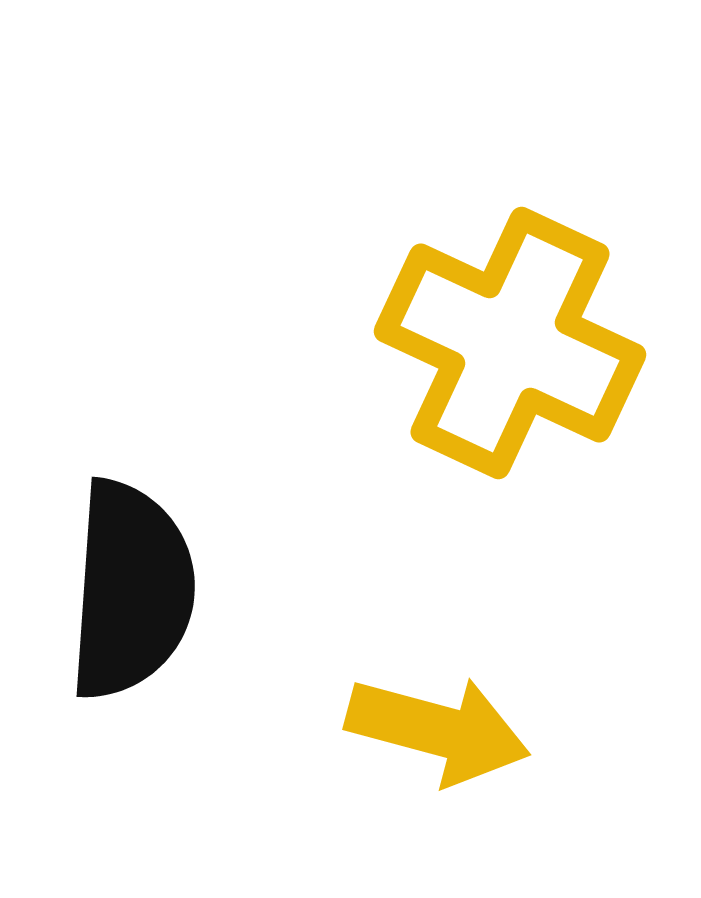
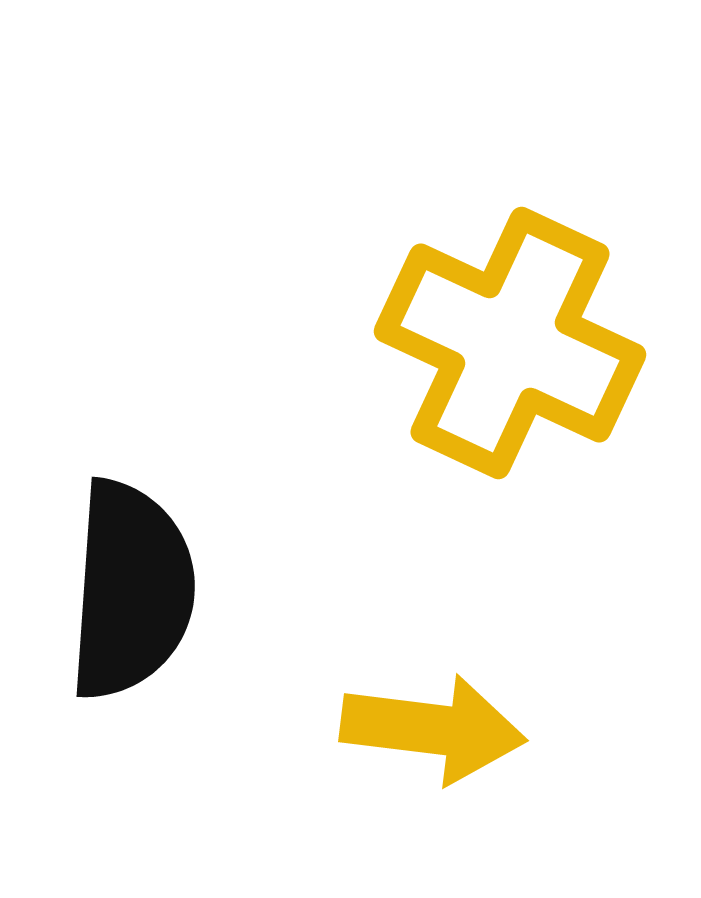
yellow arrow: moved 5 px left, 1 px up; rotated 8 degrees counterclockwise
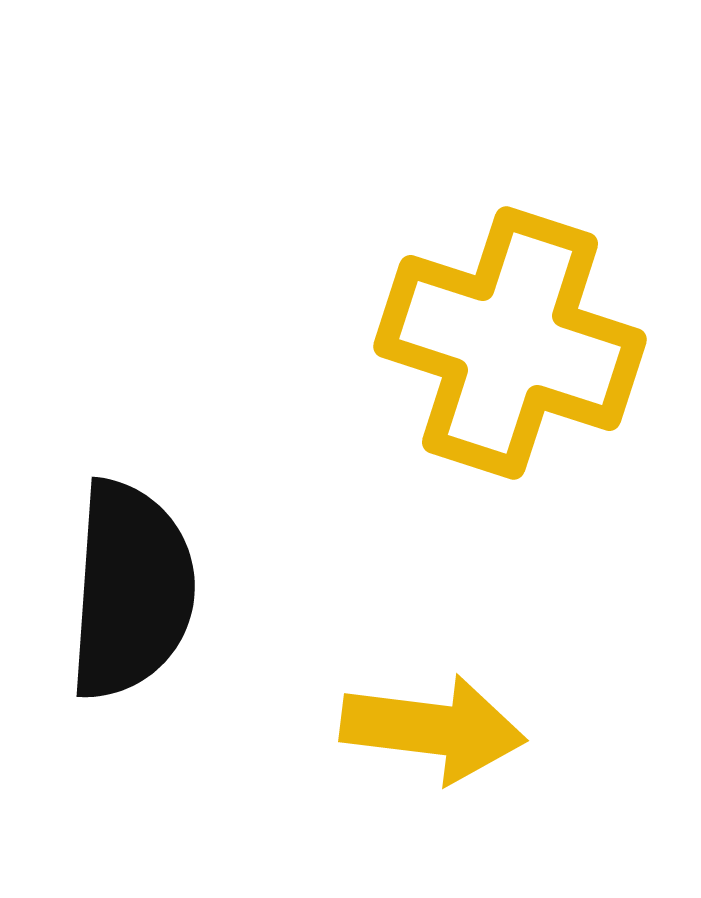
yellow cross: rotated 7 degrees counterclockwise
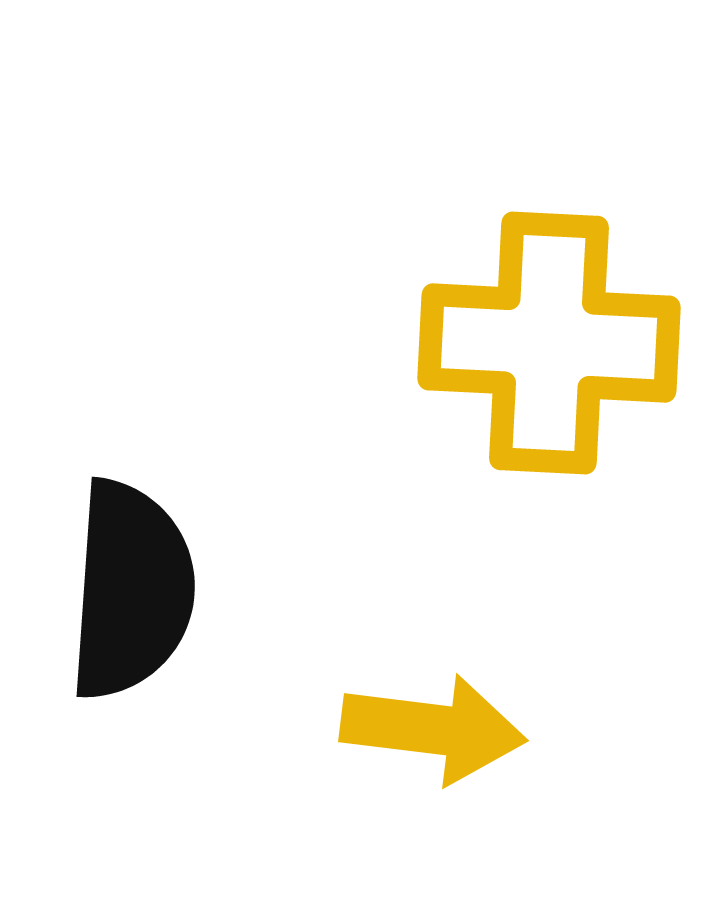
yellow cross: moved 39 px right; rotated 15 degrees counterclockwise
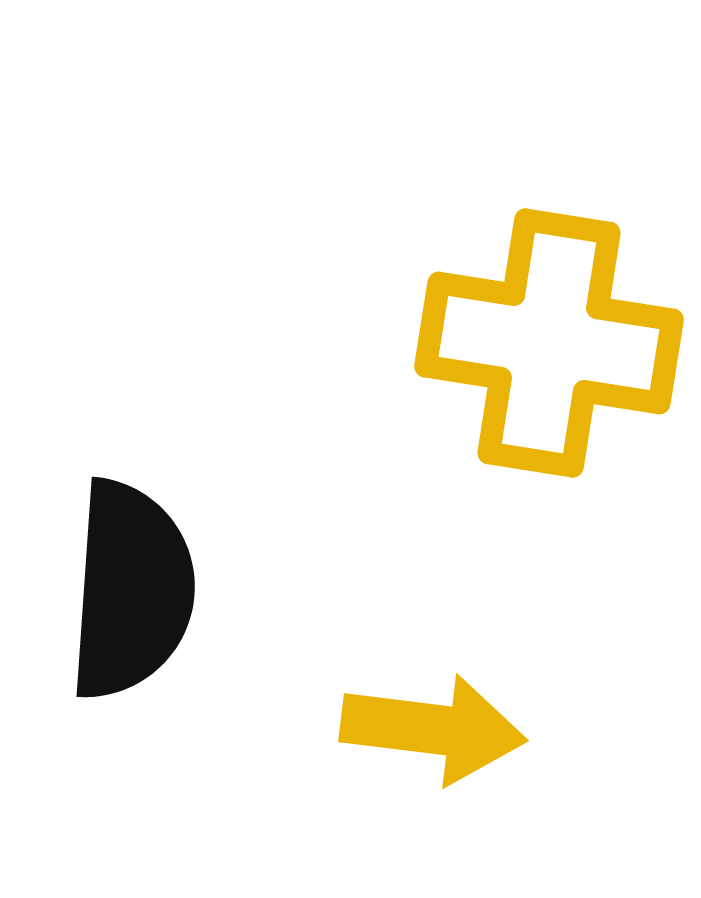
yellow cross: rotated 6 degrees clockwise
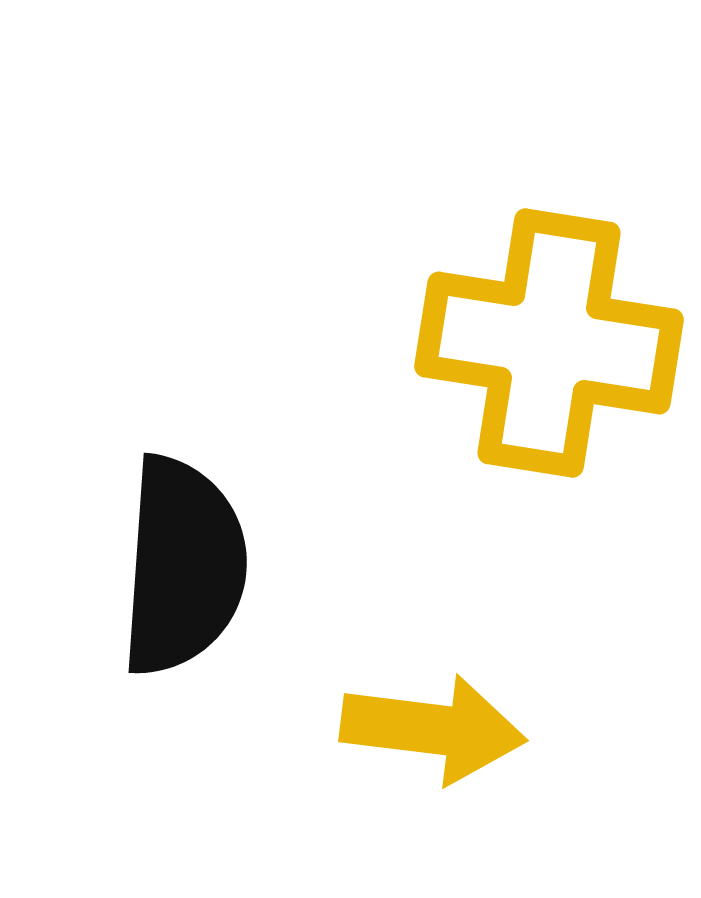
black semicircle: moved 52 px right, 24 px up
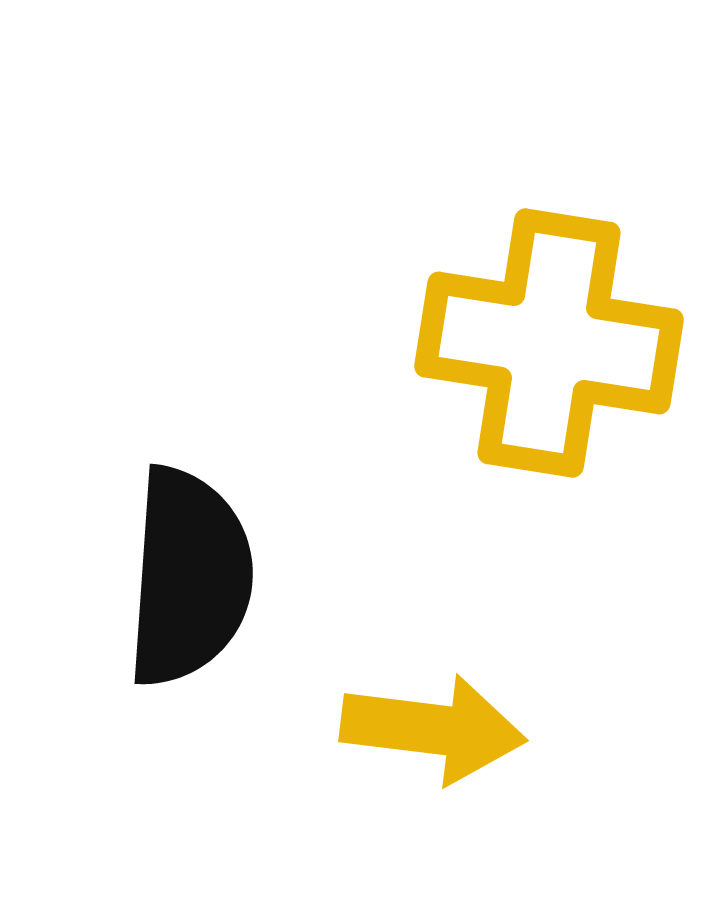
black semicircle: moved 6 px right, 11 px down
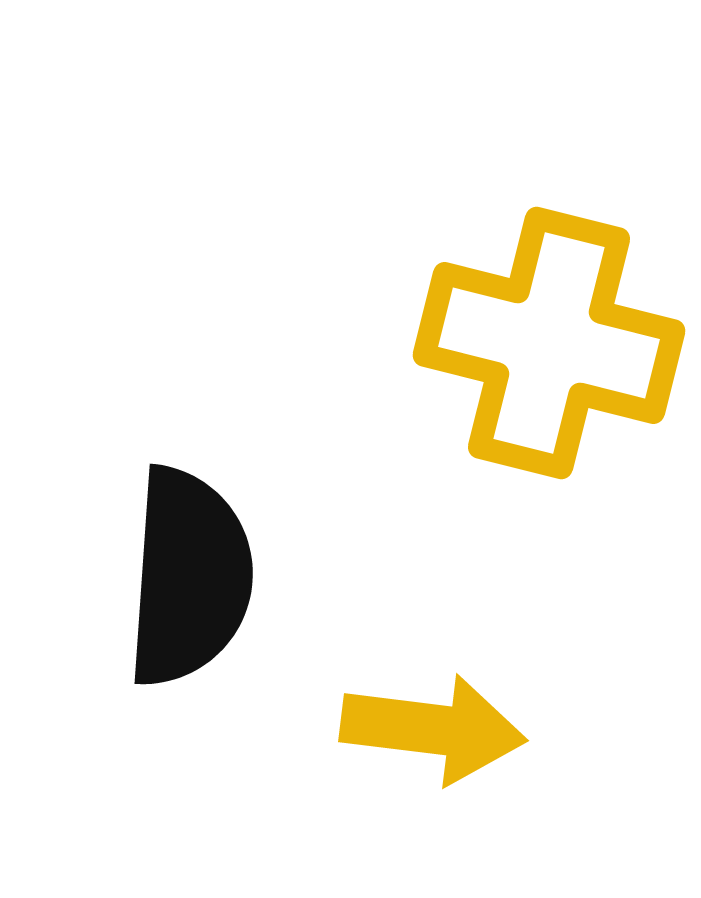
yellow cross: rotated 5 degrees clockwise
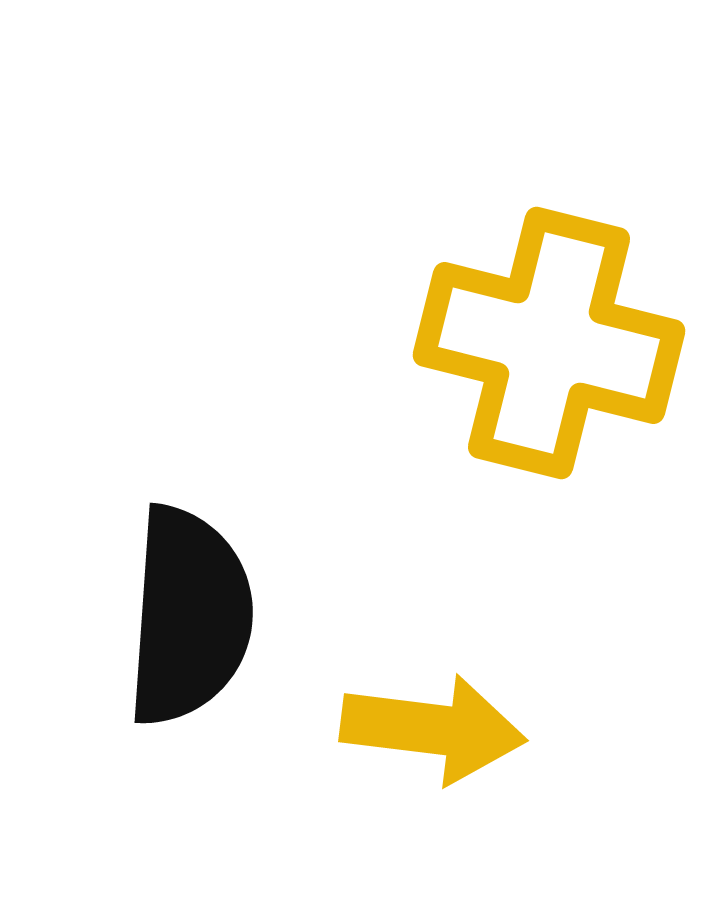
black semicircle: moved 39 px down
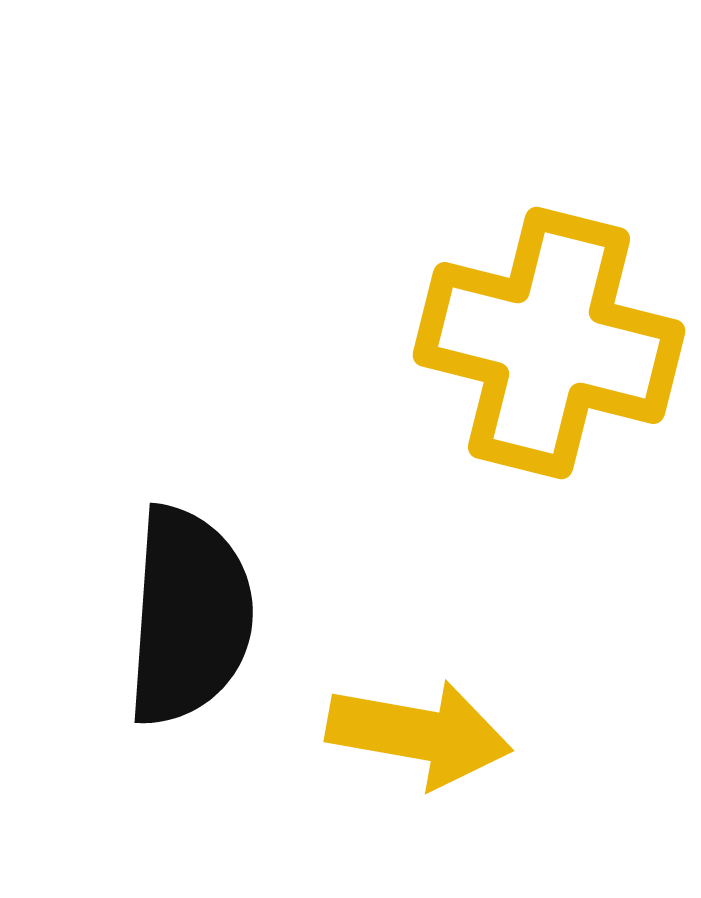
yellow arrow: moved 14 px left, 5 px down; rotated 3 degrees clockwise
